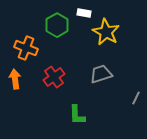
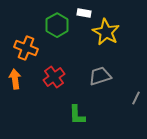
gray trapezoid: moved 1 px left, 2 px down
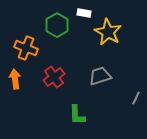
yellow star: moved 2 px right
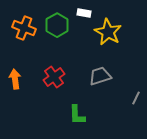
orange cross: moved 2 px left, 20 px up
